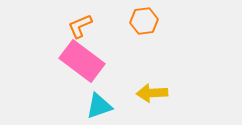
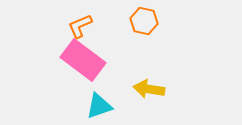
orange hexagon: rotated 20 degrees clockwise
pink rectangle: moved 1 px right, 1 px up
yellow arrow: moved 3 px left, 4 px up; rotated 12 degrees clockwise
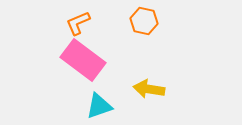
orange L-shape: moved 2 px left, 3 px up
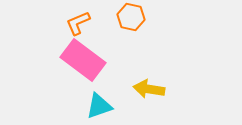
orange hexagon: moved 13 px left, 4 px up
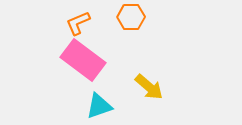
orange hexagon: rotated 12 degrees counterclockwise
yellow arrow: moved 2 px up; rotated 148 degrees counterclockwise
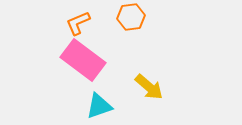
orange hexagon: rotated 8 degrees counterclockwise
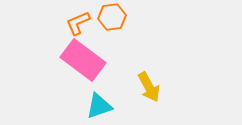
orange hexagon: moved 19 px left
yellow arrow: rotated 20 degrees clockwise
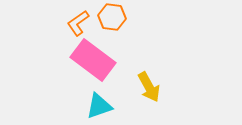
orange hexagon: rotated 16 degrees clockwise
orange L-shape: rotated 12 degrees counterclockwise
pink rectangle: moved 10 px right
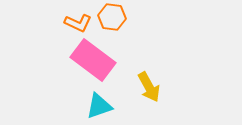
orange L-shape: rotated 120 degrees counterclockwise
